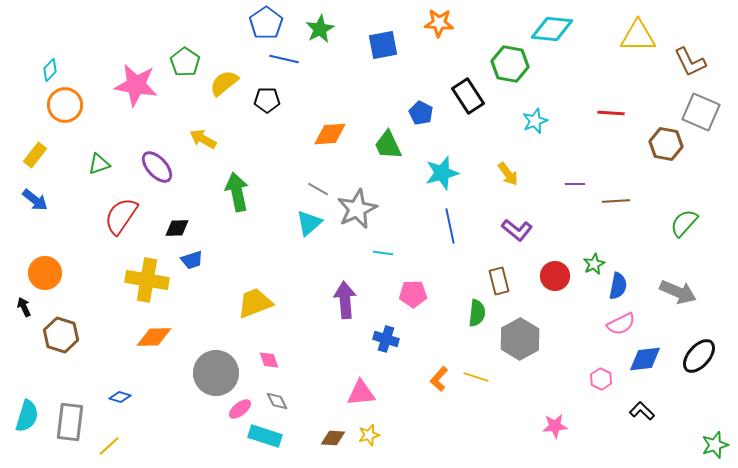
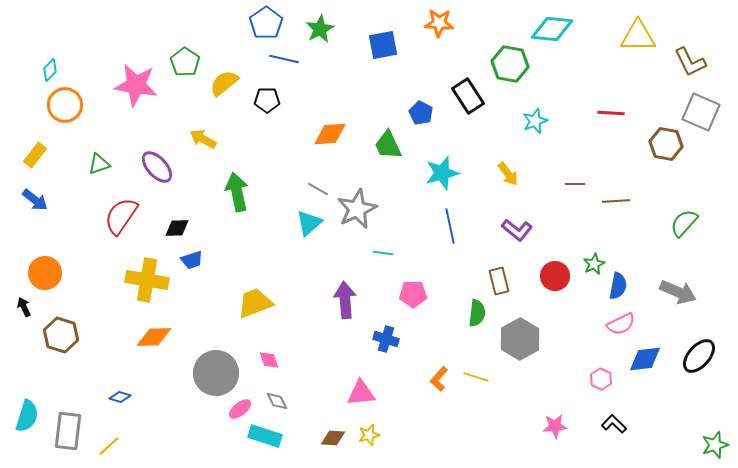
black L-shape at (642, 411): moved 28 px left, 13 px down
gray rectangle at (70, 422): moved 2 px left, 9 px down
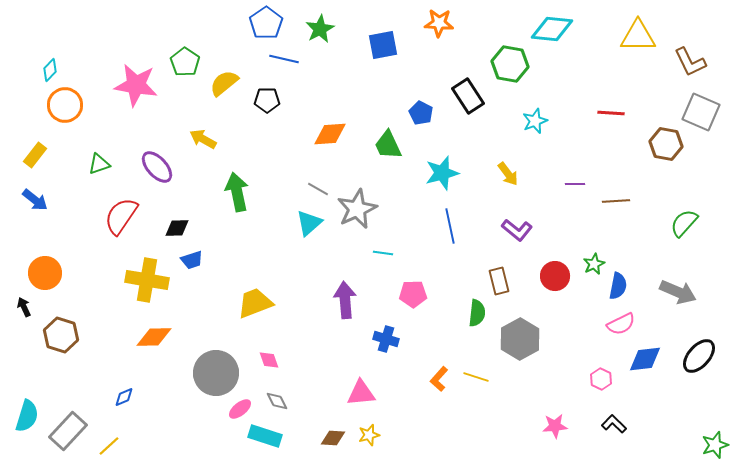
blue diamond at (120, 397): moved 4 px right; rotated 40 degrees counterclockwise
gray rectangle at (68, 431): rotated 36 degrees clockwise
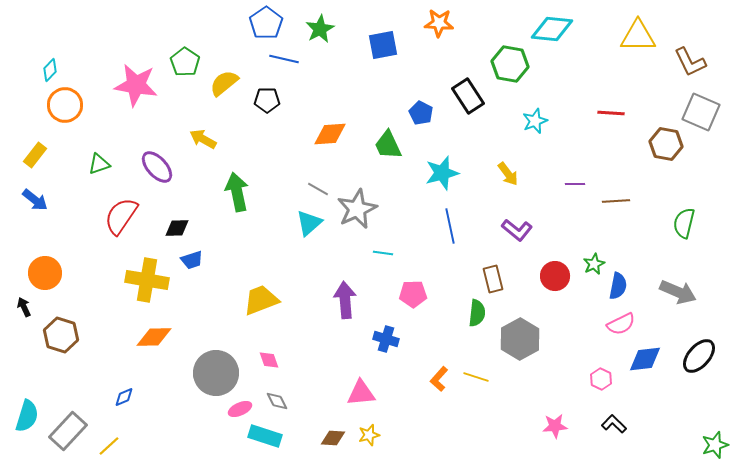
green semicircle at (684, 223): rotated 28 degrees counterclockwise
brown rectangle at (499, 281): moved 6 px left, 2 px up
yellow trapezoid at (255, 303): moved 6 px right, 3 px up
pink ellipse at (240, 409): rotated 15 degrees clockwise
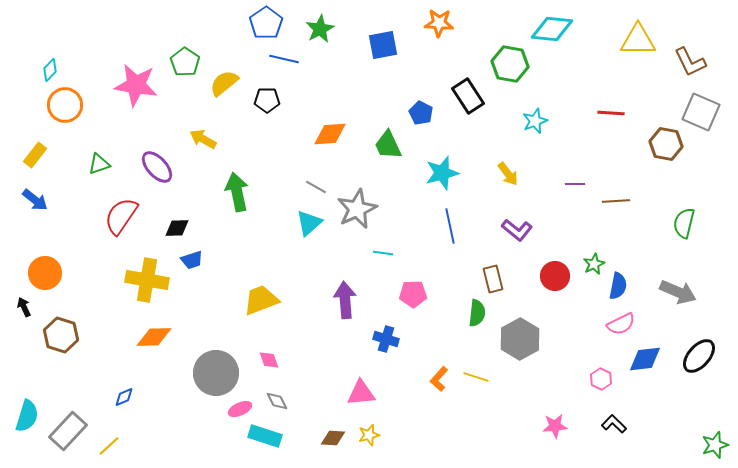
yellow triangle at (638, 36): moved 4 px down
gray line at (318, 189): moved 2 px left, 2 px up
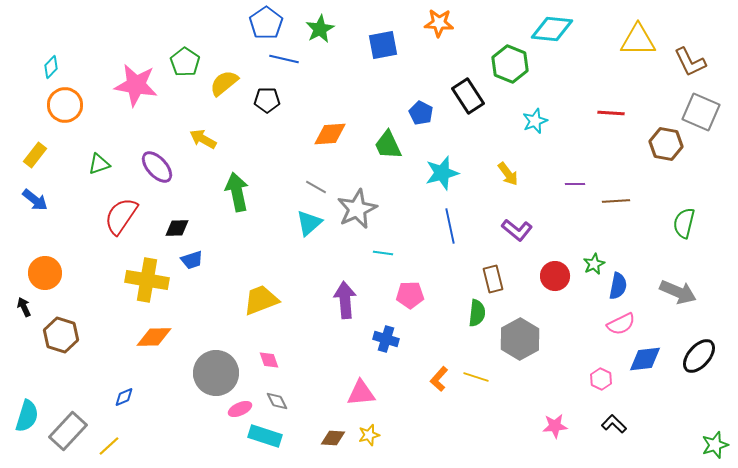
green hexagon at (510, 64): rotated 12 degrees clockwise
cyan diamond at (50, 70): moved 1 px right, 3 px up
pink pentagon at (413, 294): moved 3 px left, 1 px down
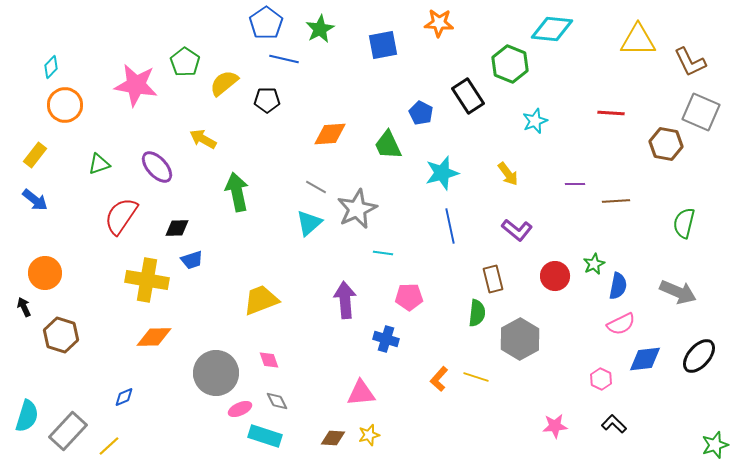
pink pentagon at (410, 295): moved 1 px left, 2 px down
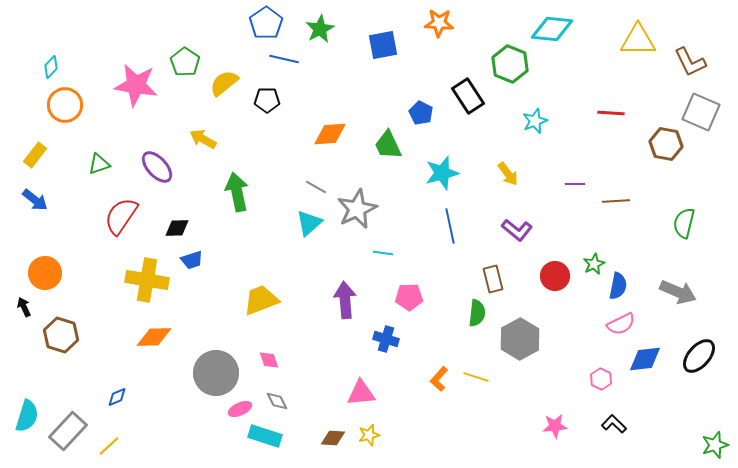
blue diamond at (124, 397): moved 7 px left
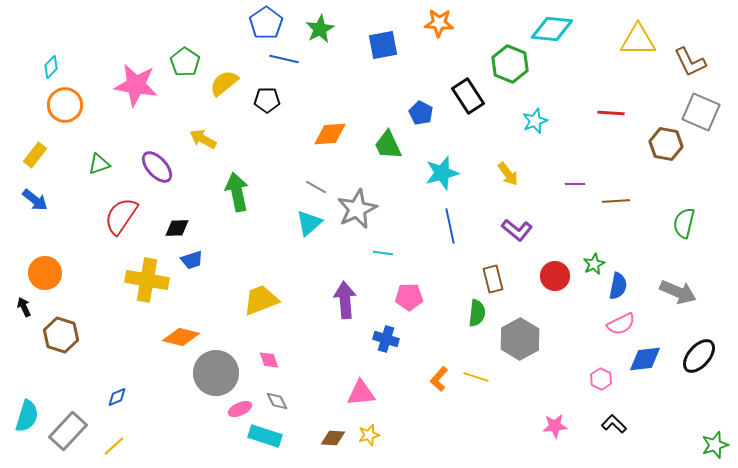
orange diamond at (154, 337): moved 27 px right; rotated 15 degrees clockwise
yellow line at (109, 446): moved 5 px right
